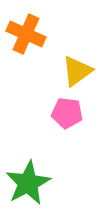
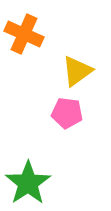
orange cross: moved 2 px left
green star: rotated 6 degrees counterclockwise
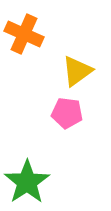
green star: moved 1 px left, 1 px up
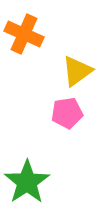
pink pentagon: rotated 16 degrees counterclockwise
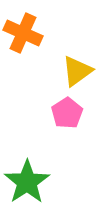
orange cross: moved 1 px left, 1 px up
pink pentagon: rotated 24 degrees counterclockwise
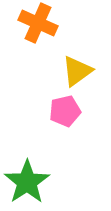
orange cross: moved 15 px right, 10 px up
pink pentagon: moved 2 px left, 2 px up; rotated 20 degrees clockwise
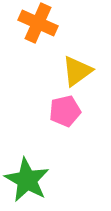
green star: moved 2 px up; rotated 9 degrees counterclockwise
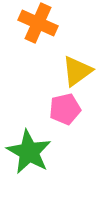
pink pentagon: moved 2 px up
green star: moved 2 px right, 28 px up
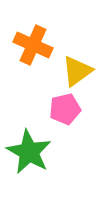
orange cross: moved 5 px left, 22 px down
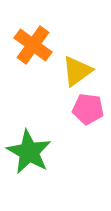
orange cross: rotated 12 degrees clockwise
pink pentagon: moved 23 px right; rotated 20 degrees clockwise
